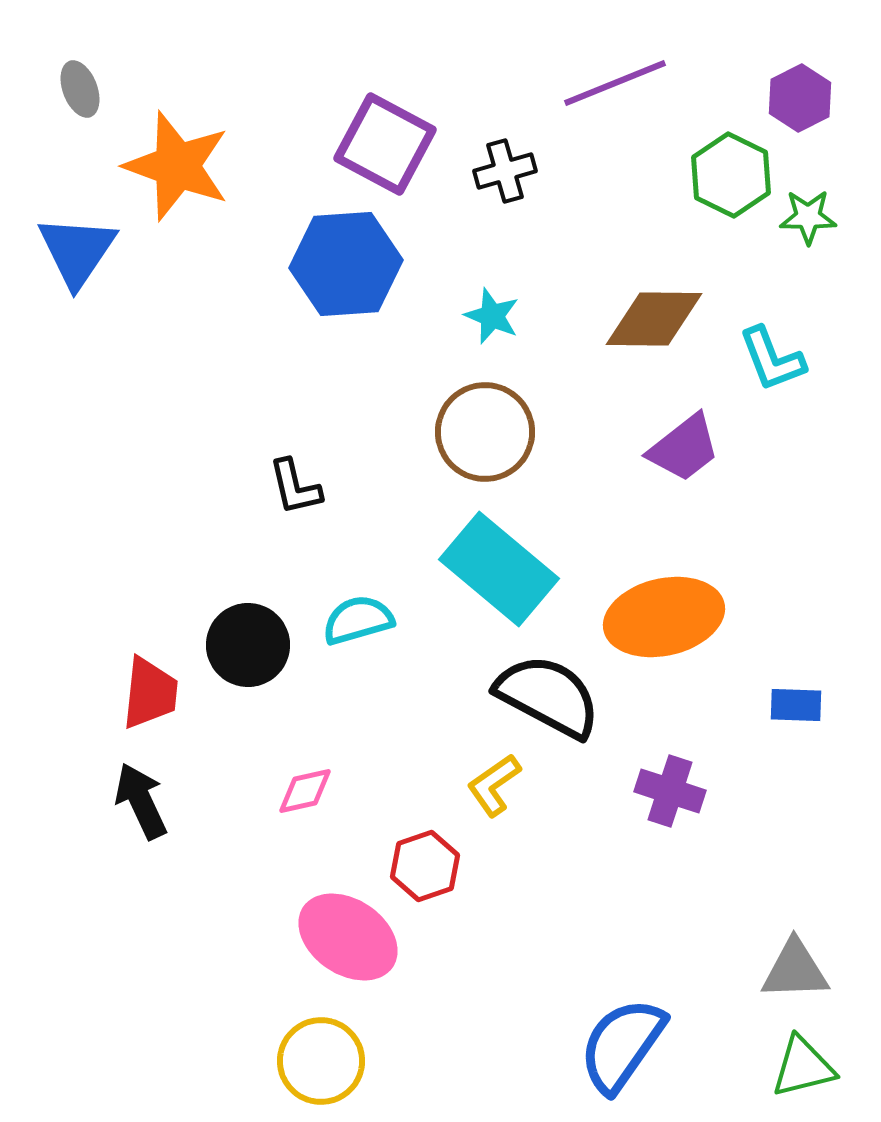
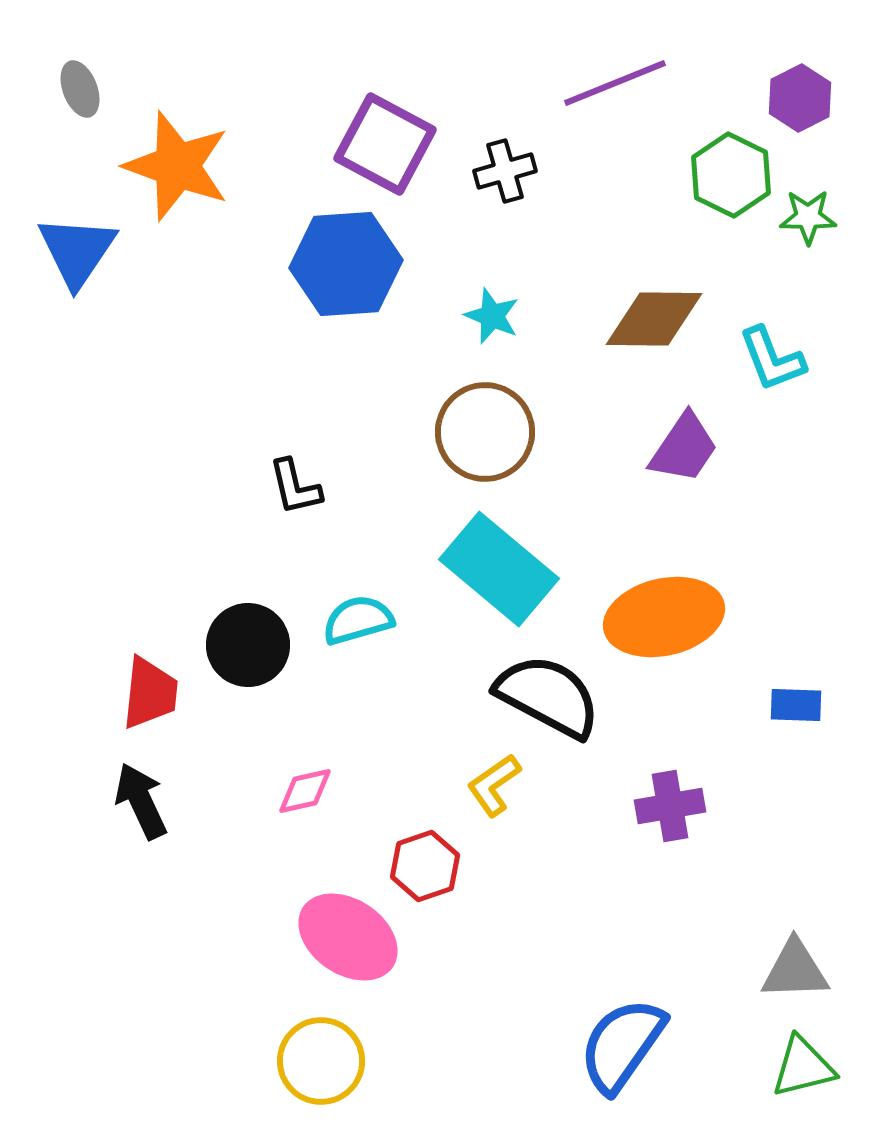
purple trapezoid: rotated 18 degrees counterclockwise
purple cross: moved 15 px down; rotated 28 degrees counterclockwise
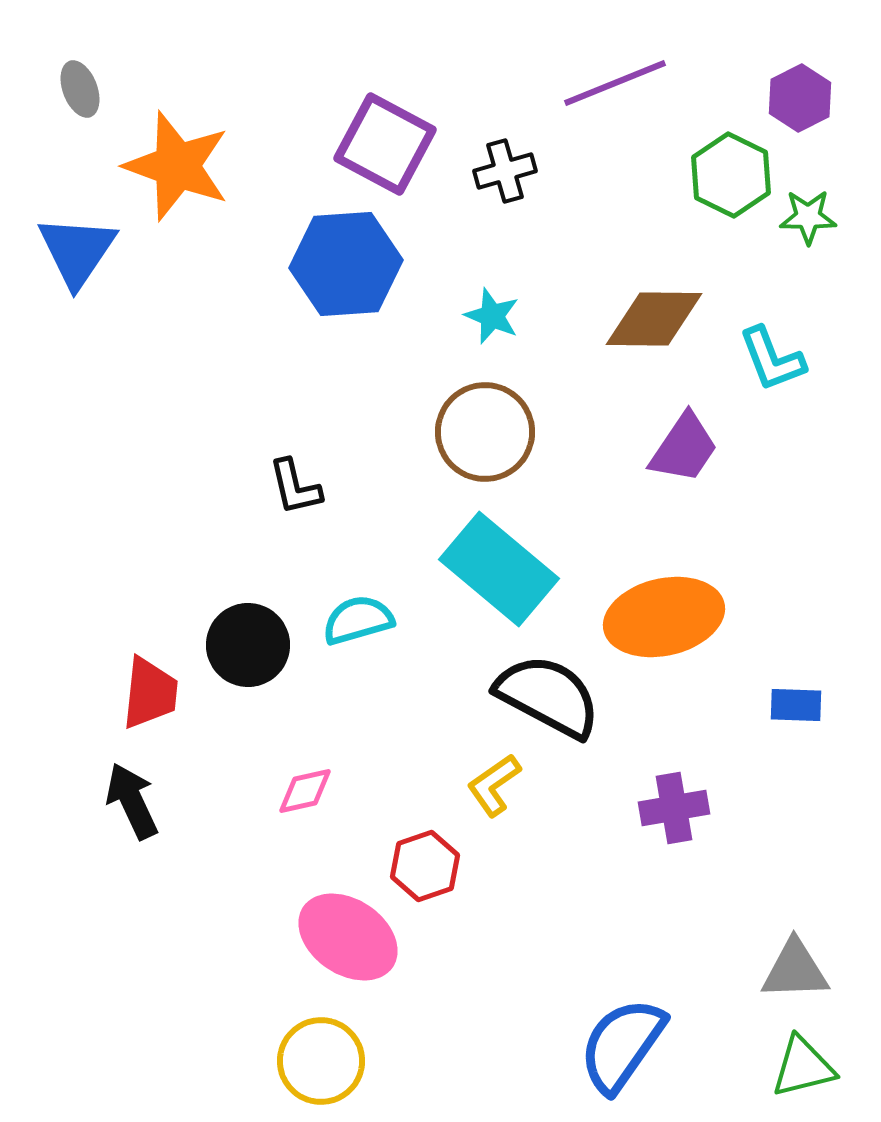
black arrow: moved 9 px left
purple cross: moved 4 px right, 2 px down
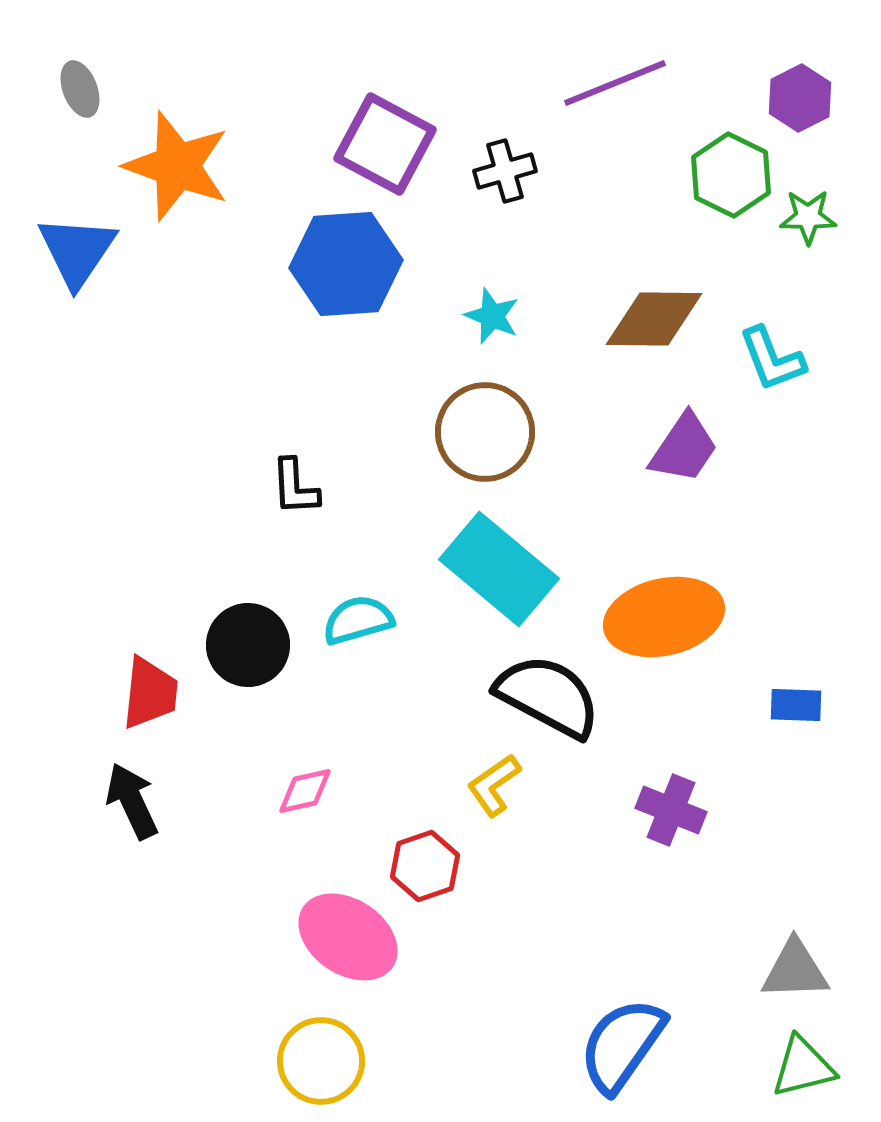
black L-shape: rotated 10 degrees clockwise
purple cross: moved 3 px left, 2 px down; rotated 32 degrees clockwise
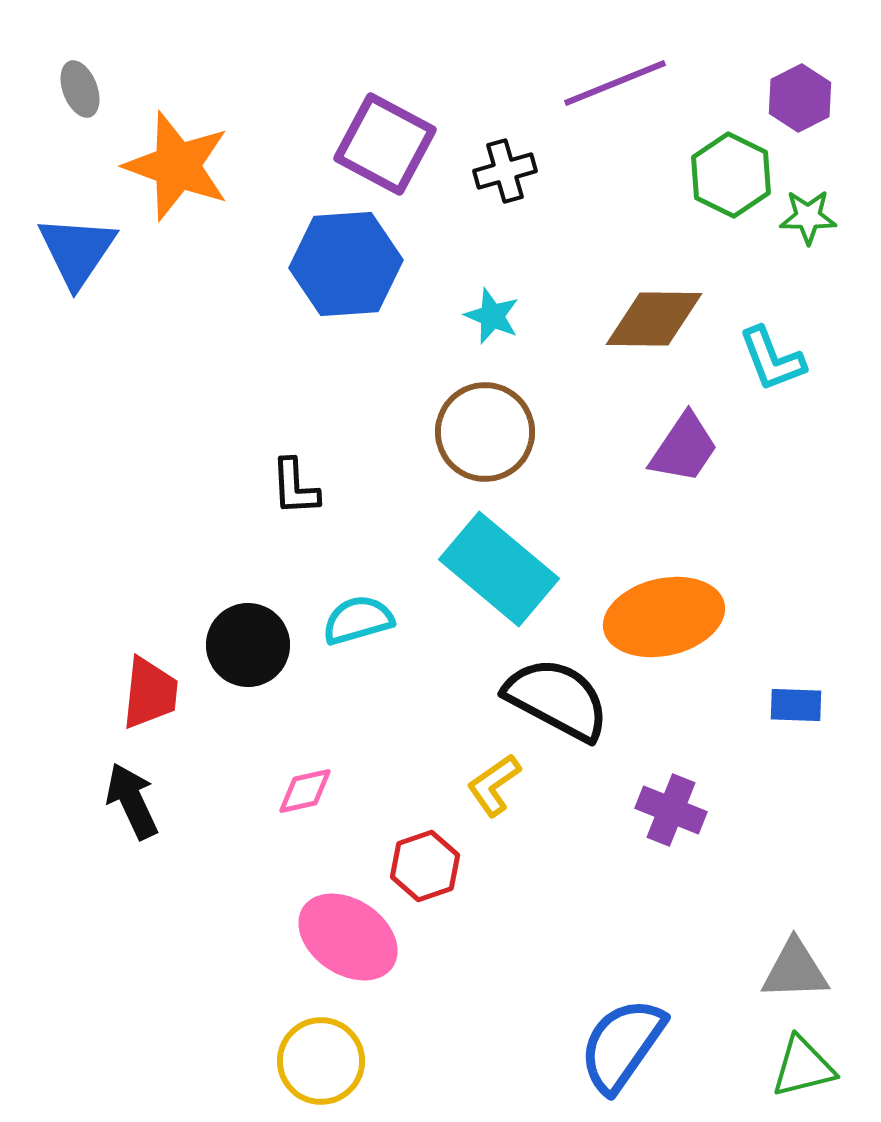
black semicircle: moved 9 px right, 3 px down
